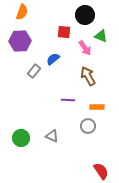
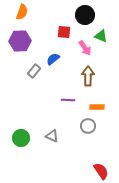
brown arrow: rotated 30 degrees clockwise
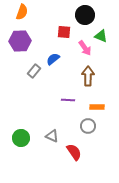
red semicircle: moved 27 px left, 19 px up
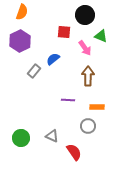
purple hexagon: rotated 25 degrees counterclockwise
